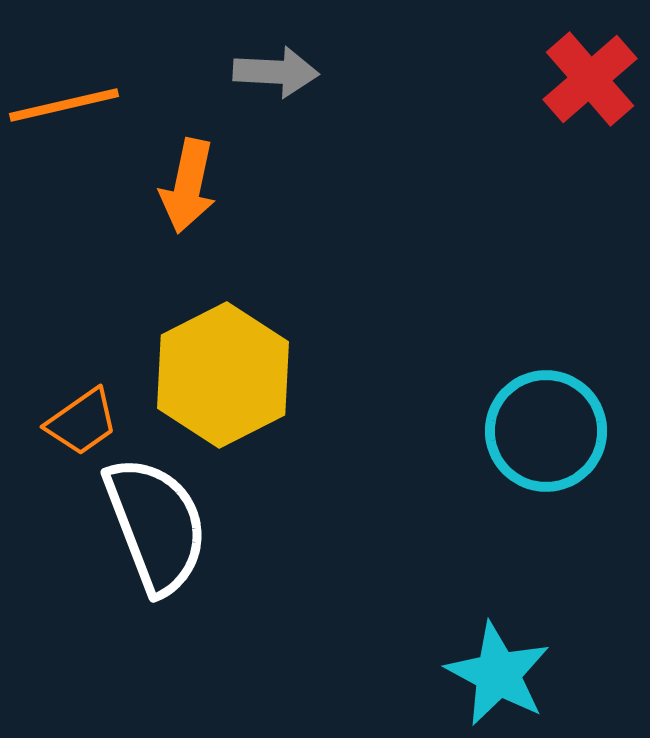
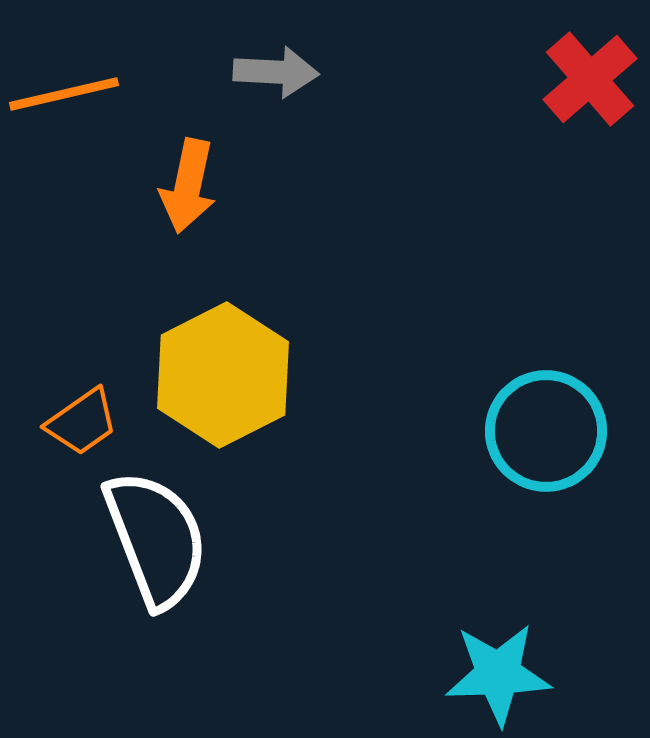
orange line: moved 11 px up
white semicircle: moved 14 px down
cyan star: rotated 30 degrees counterclockwise
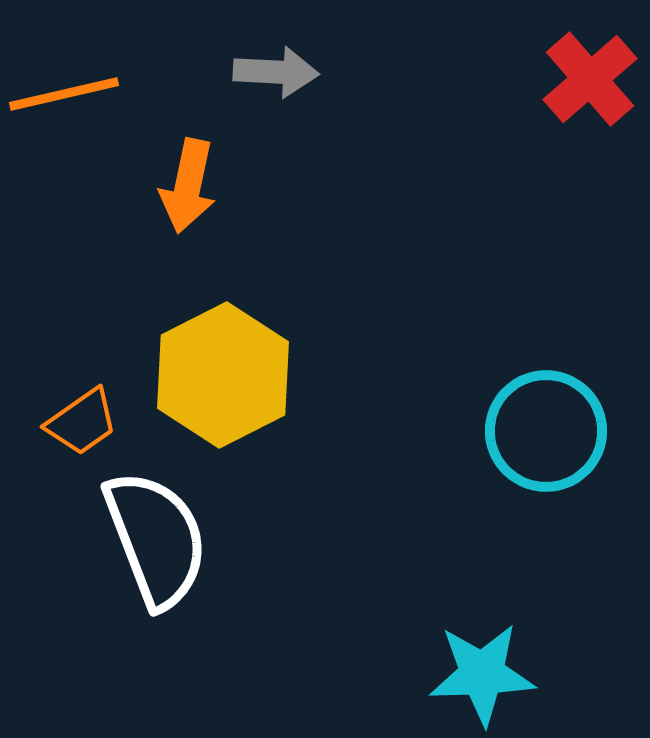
cyan star: moved 16 px left
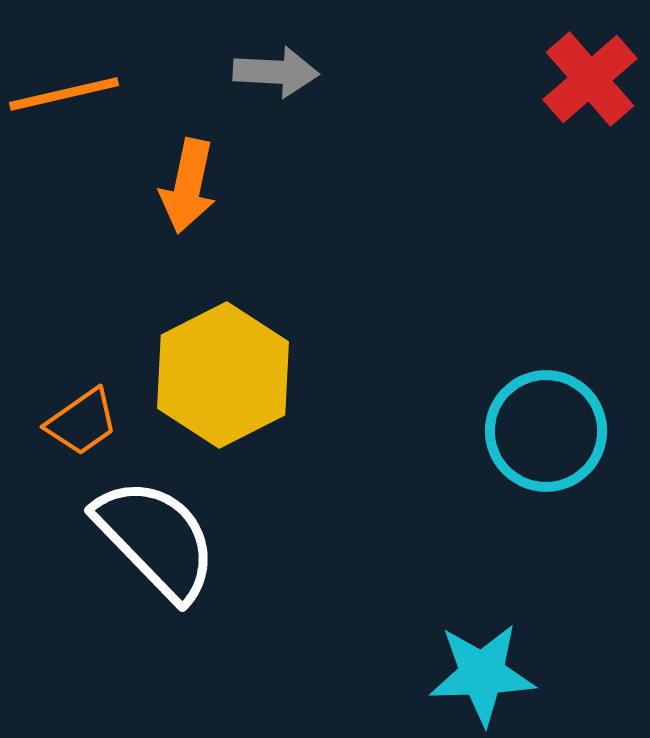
white semicircle: rotated 23 degrees counterclockwise
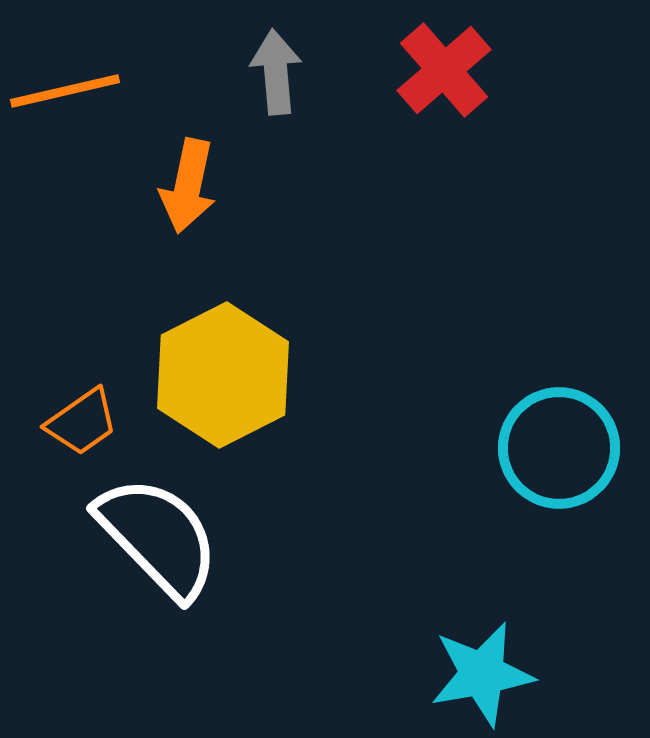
gray arrow: rotated 98 degrees counterclockwise
red cross: moved 146 px left, 9 px up
orange line: moved 1 px right, 3 px up
cyan circle: moved 13 px right, 17 px down
white semicircle: moved 2 px right, 2 px up
cyan star: rotated 8 degrees counterclockwise
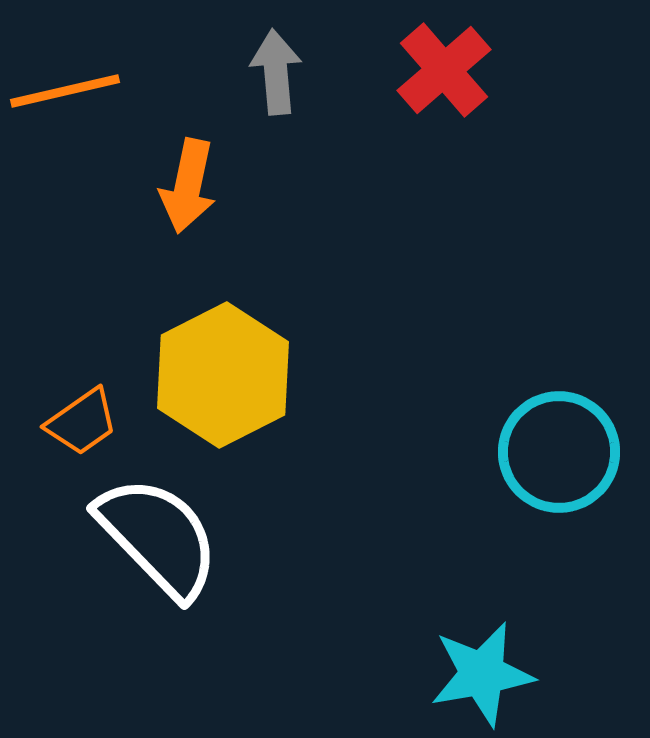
cyan circle: moved 4 px down
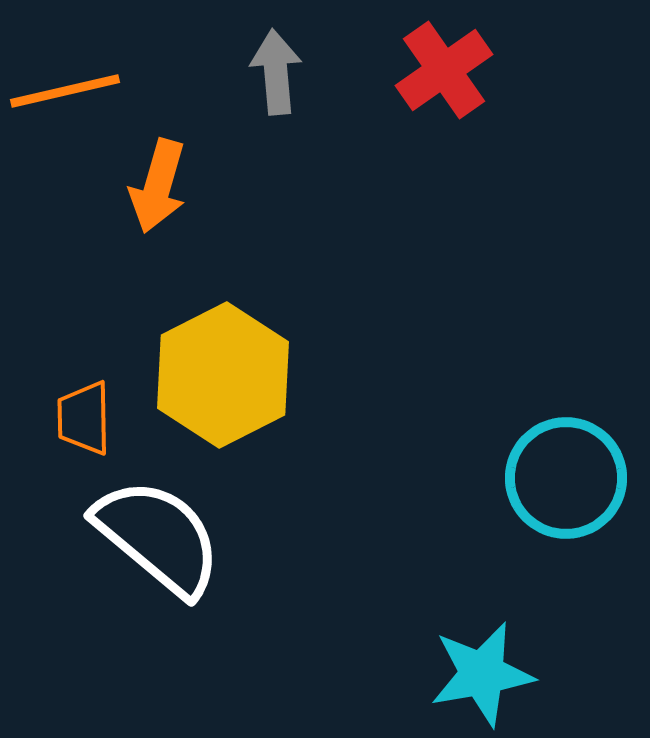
red cross: rotated 6 degrees clockwise
orange arrow: moved 30 px left; rotated 4 degrees clockwise
orange trapezoid: moved 2 px right, 4 px up; rotated 124 degrees clockwise
cyan circle: moved 7 px right, 26 px down
white semicircle: rotated 6 degrees counterclockwise
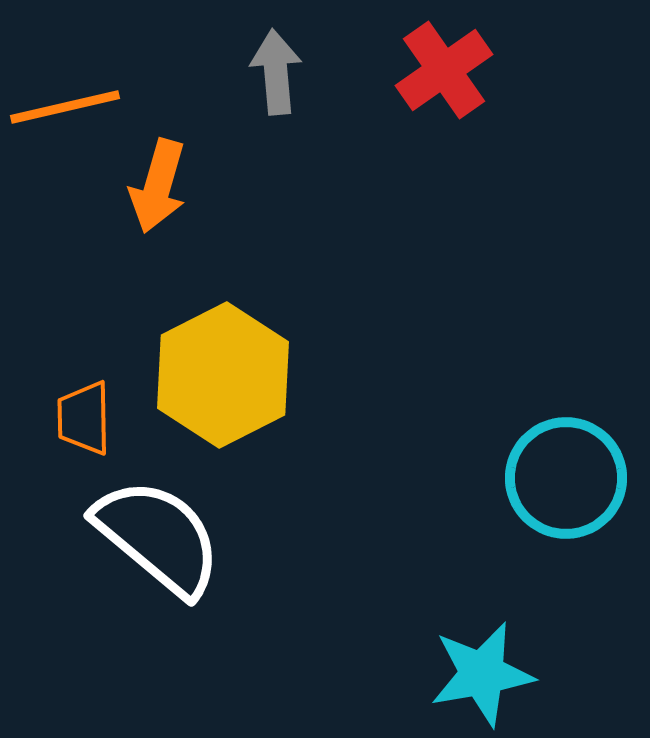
orange line: moved 16 px down
